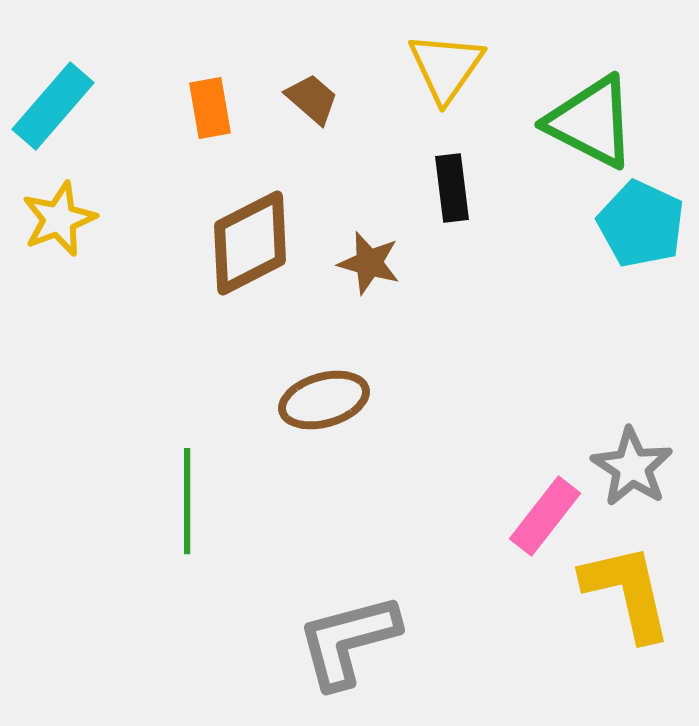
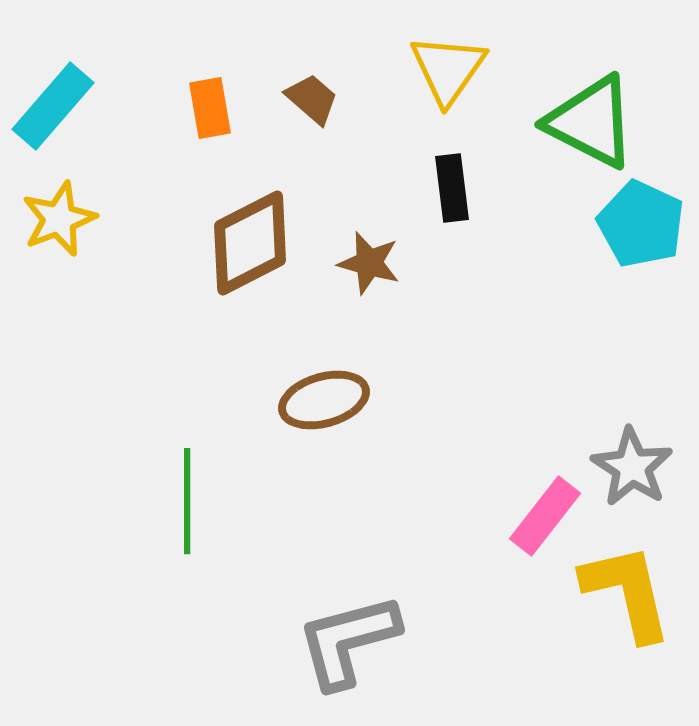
yellow triangle: moved 2 px right, 2 px down
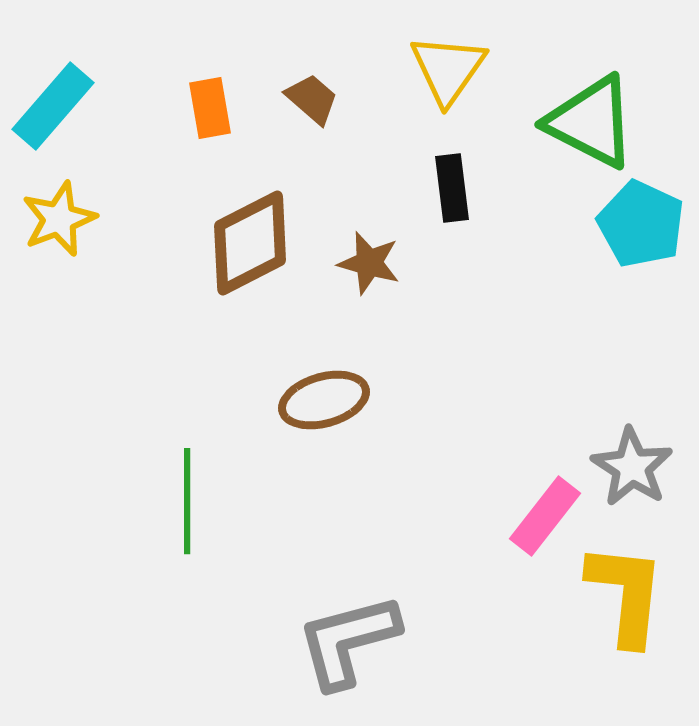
yellow L-shape: moved 1 px left, 2 px down; rotated 19 degrees clockwise
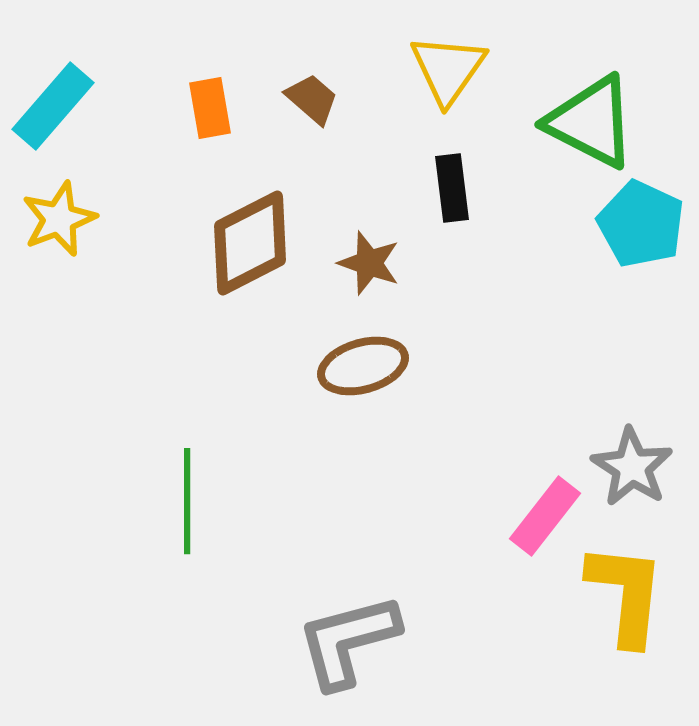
brown star: rotated 4 degrees clockwise
brown ellipse: moved 39 px right, 34 px up
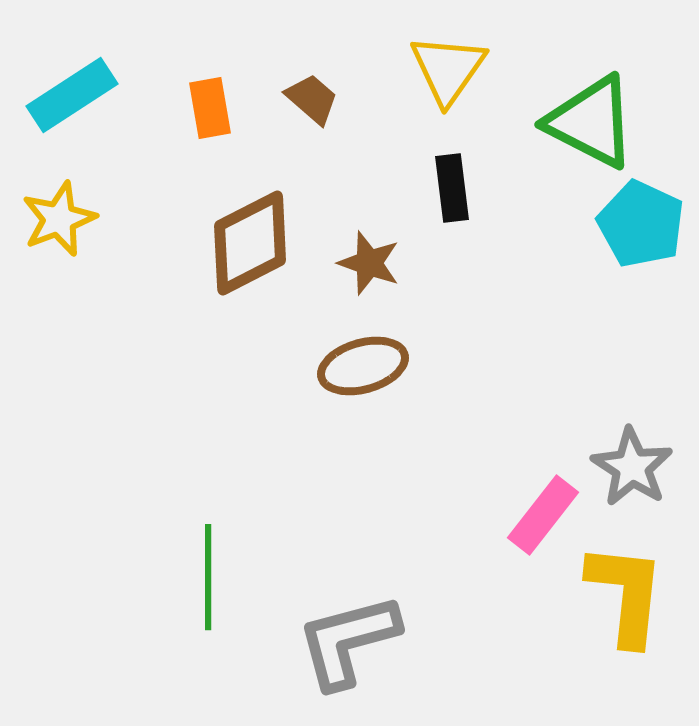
cyan rectangle: moved 19 px right, 11 px up; rotated 16 degrees clockwise
green line: moved 21 px right, 76 px down
pink rectangle: moved 2 px left, 1 px up
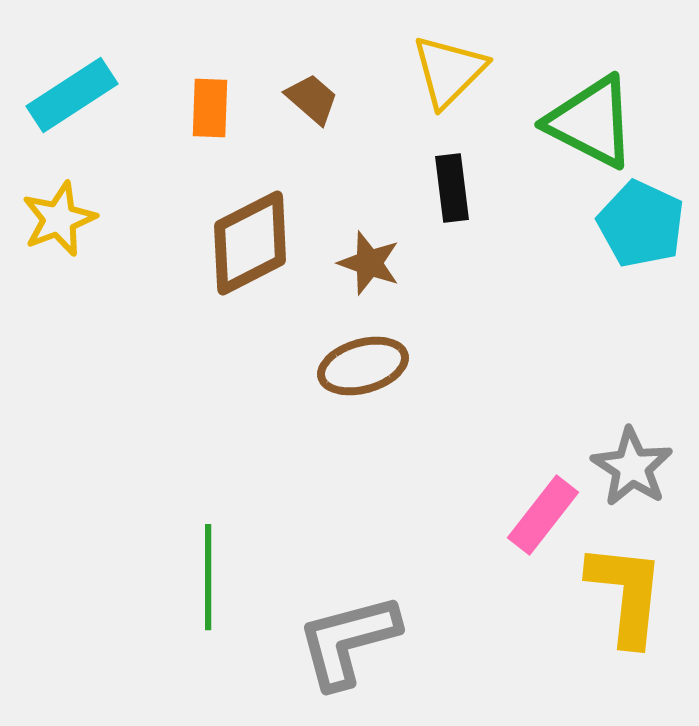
yellow triangle: moved 1 px right, 2 px down; rotated 10 degrees clockwise
orange rectangle: rotated 12 degrees clockwise
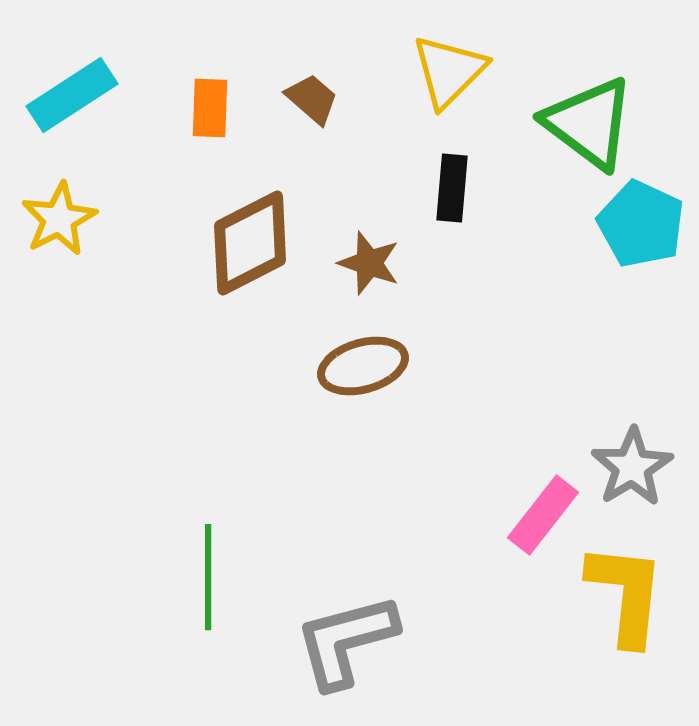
green triangle: moved 2 px left, 1 px down; rotated 10 degrees clockwise
black rectangle: rotated 12 degrees clockwise
yellow star: rotated 6 degrees counterclockwise
gray star: rotated 8 degrees clockwise
gray L-shape: moved 2 px left
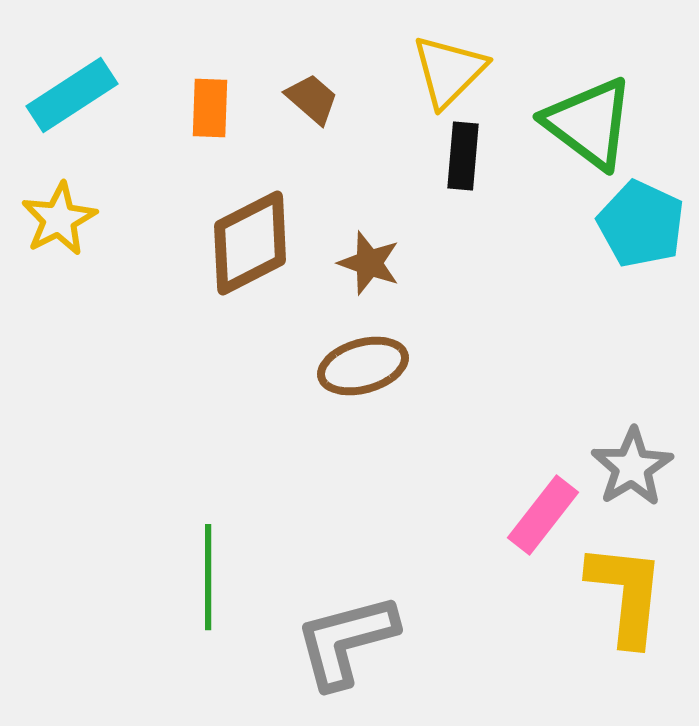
black rectangle: moved 11 px right, 32 px up
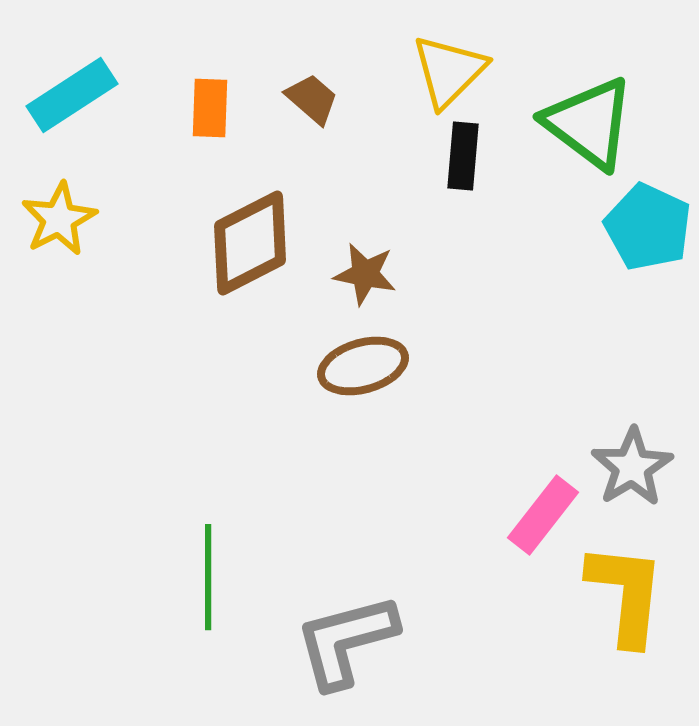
cyan pentagon: moved 7 px right, 3 px down
brown star: moved 4 px left, 11 px down; rotated 8 degrees counterclockwise
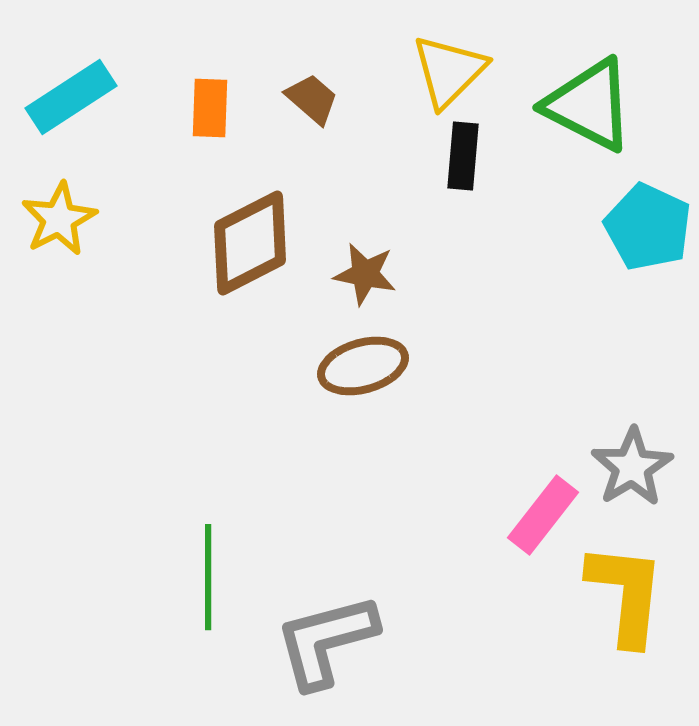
cyan rectangle: moved 1 px left, 2 px down
green triangle: moved 18 px up; rotated 10 degrees counterclockwise
gray L-shape: moved 20 px left
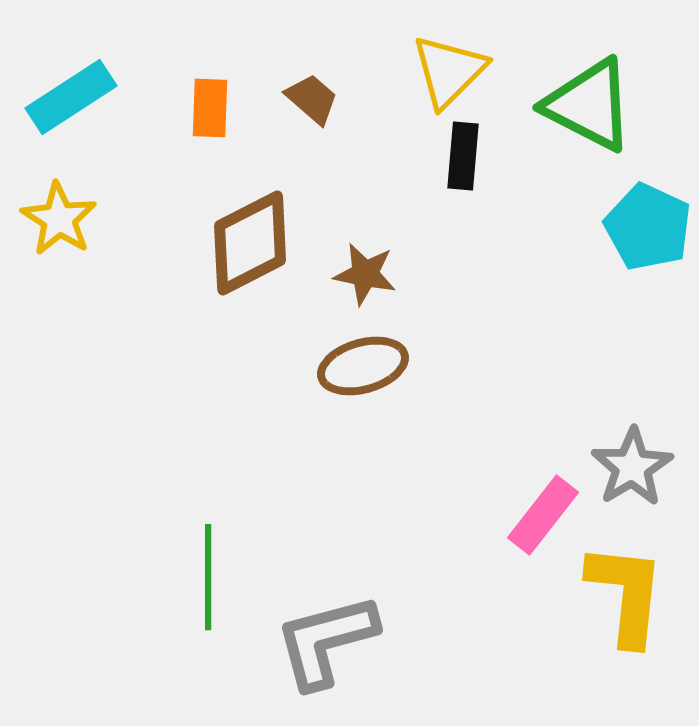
yellow star: rotated 12 degrees counterclockwise
